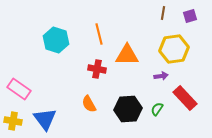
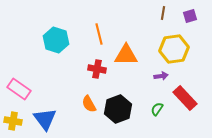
orange triangle: moved 1 px left
black hexagon: moved 10 px left; rotated 16 degrees counterclockwise
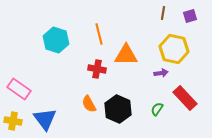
yellow hexagon: rotated 20 degrees clockwise
purple arrow: moved 3 px up
black hexagon: rotated 16 degrees counterclockwise
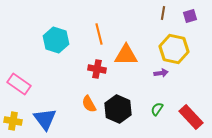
pink rectangle: moved 5 px up
red rectangle: moved 6 px right, 19 px down
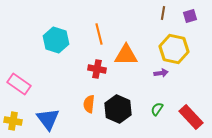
orange semicircle: rotated 36 degrees clockwise
blue triangle: moved 3 px right
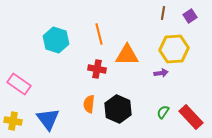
purple square: rotated 16 degrees counterclockwise
yellow hexagon: rotated 16 degrees counterclockwise
orange triangle: moved 1 px right
green semicircle: moved 6 px right, 3 px down
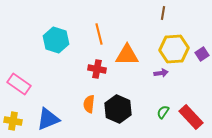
purple square: moved 12 px right, 38 px down
blue triangle: rotated 45 degrees clockwise
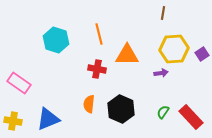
pink rectangle: moved 1 px up
black hexagon: moved 3 px right
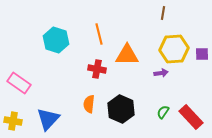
purple square: rotated 32 degrees clockwise
blue triangle: rotated 25 degrees counterclockwise
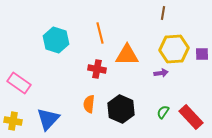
orange line: moved 1 px right, 1 px up
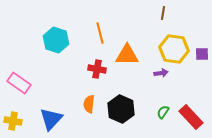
yellow hexagon: rotated 12 degrees clockwise
blue triangle: moved 3 px right
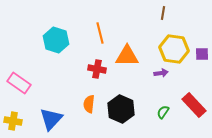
orange triangle: moved 1 px down
red rectangle: moved 3 px right, 12 px up
